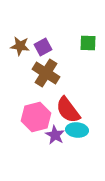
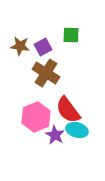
green square: moved 17 px left, 8 px up
pink hexagon: rotated 8 degrees counterclockwise
cyan ellipse: rotated 10 degrees clockwise
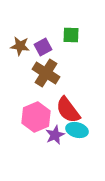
purple star: rotated 18 degrees clockwise
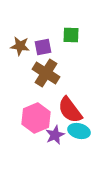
purple square: rotated 18 degrees clockwise
red semicircle: moved 2 px right
pink hexagon: moved 1 px down
cyan ellipse: moved 2 px right, 1 px down
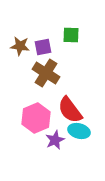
purple star: moved 5 px down
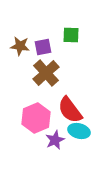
brown cross: rotated 16 degrees clockwise
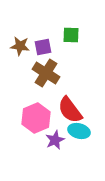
brown cross: rotated 16 degrees counterclockwise
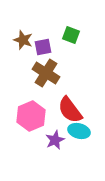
green square: rotated 18 degrees clockwise
brown star: moved 3 px right, 6 px up; rotated 12 degrees clockwise
pink hexagon: moved 5 px left, 2 px up
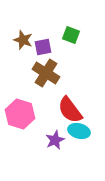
pink hexagon: moved 11 px left, 2 px up; rotated 20 degrees counterclockwise
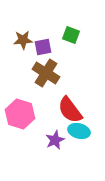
brown star: rotated 24 degrees counterclockwise
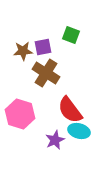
brown star: moved 11 px down
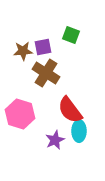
cyan ellipse: rotated 75 degrees clockwise
